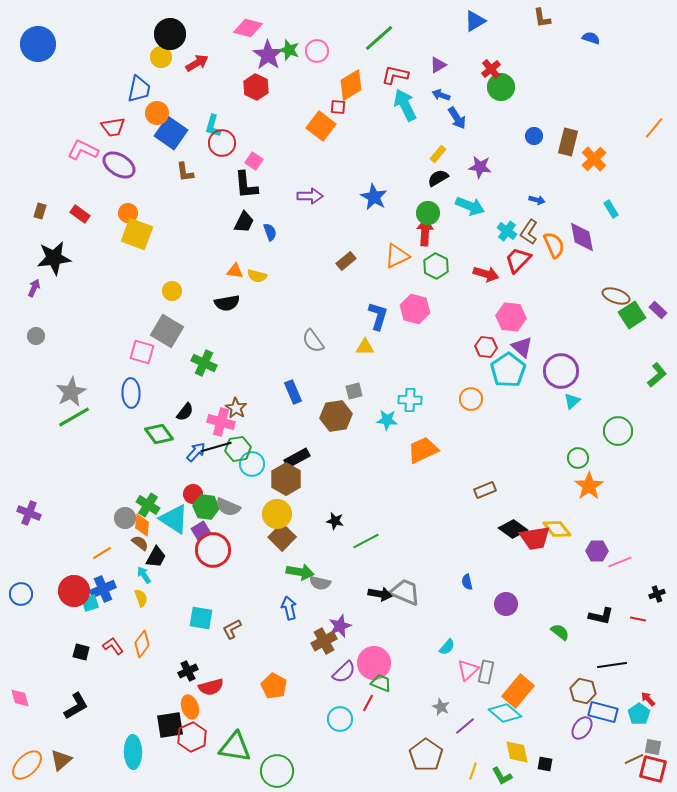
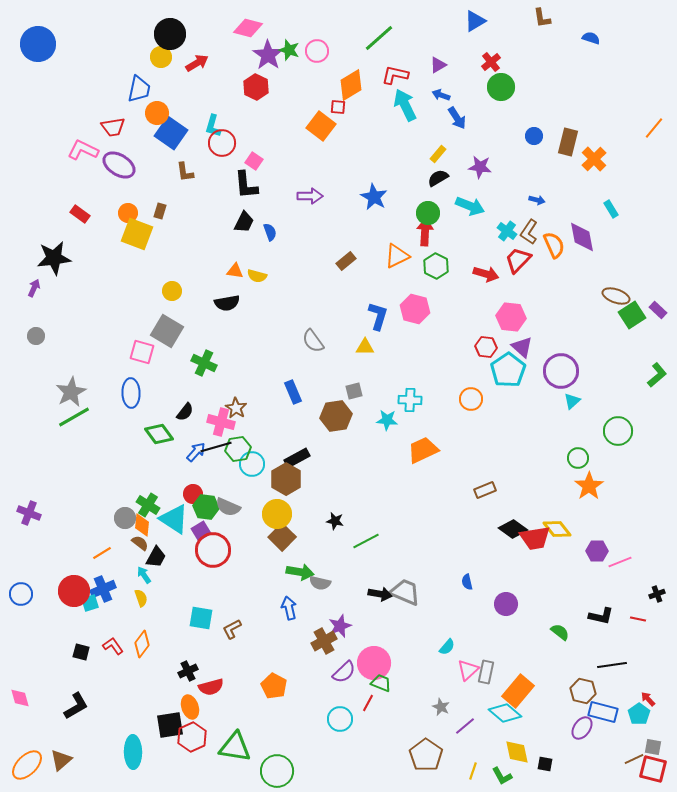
red cross at (491, 69): moved 7 px up
brown rectangle at (40, 211): moved 120 px right
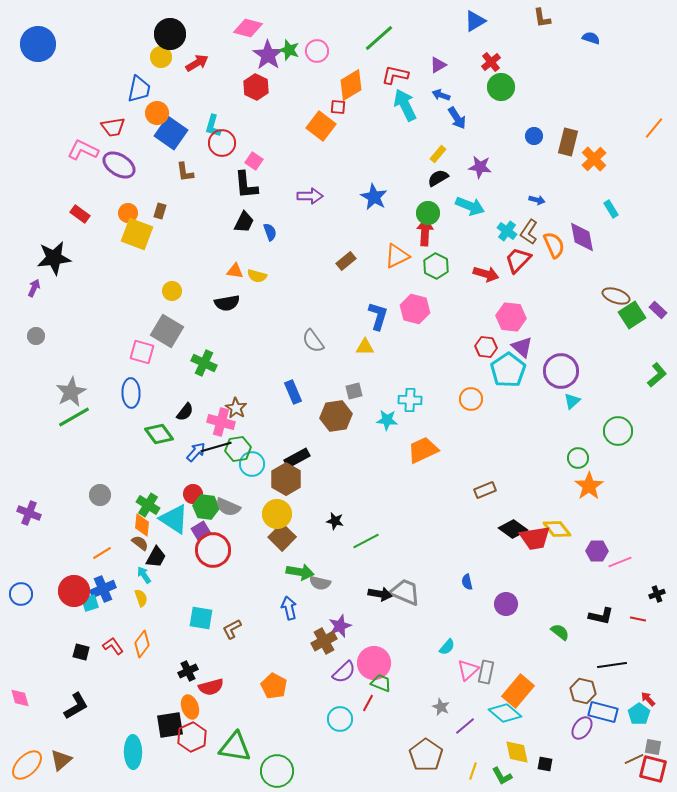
gray circle at (125, 518): moved 25 px left, 23 px up
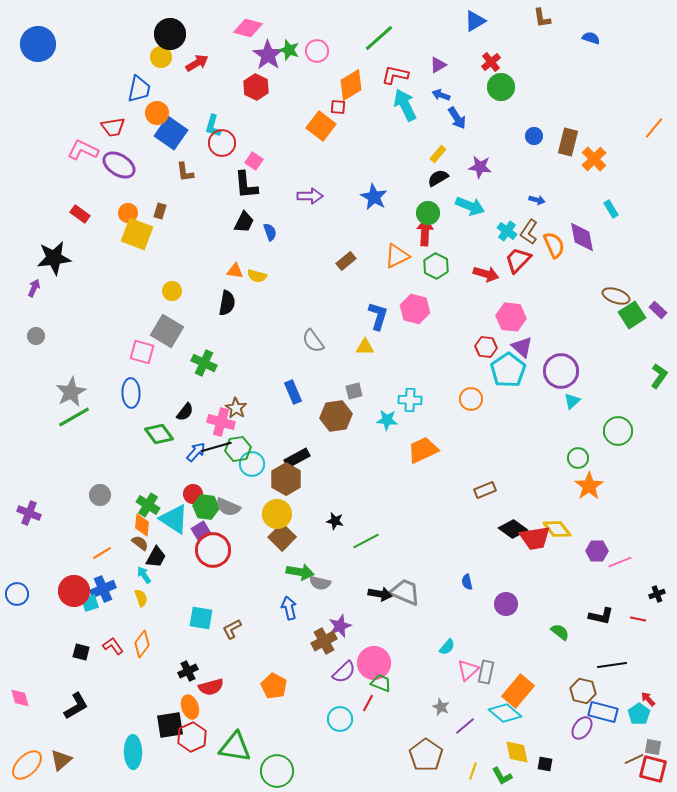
black semicircle at (227, 303): rotated 70 degrees counterclockwise
green L-shape at (657, 375): moved 2 px right, 1 px down; rotated 15 degrees counterclockwise
blue circle at (21, 594): moved 4 px left
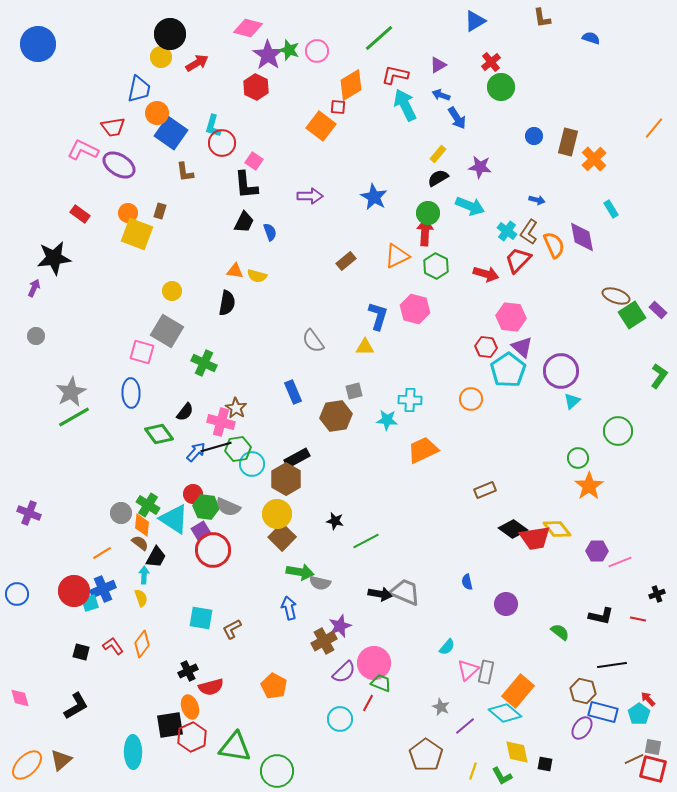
gray circle at (100, 495): moved 21 px right, 18 px down
cyan arrow at (144, 575): rotated 36 degrees clockwise
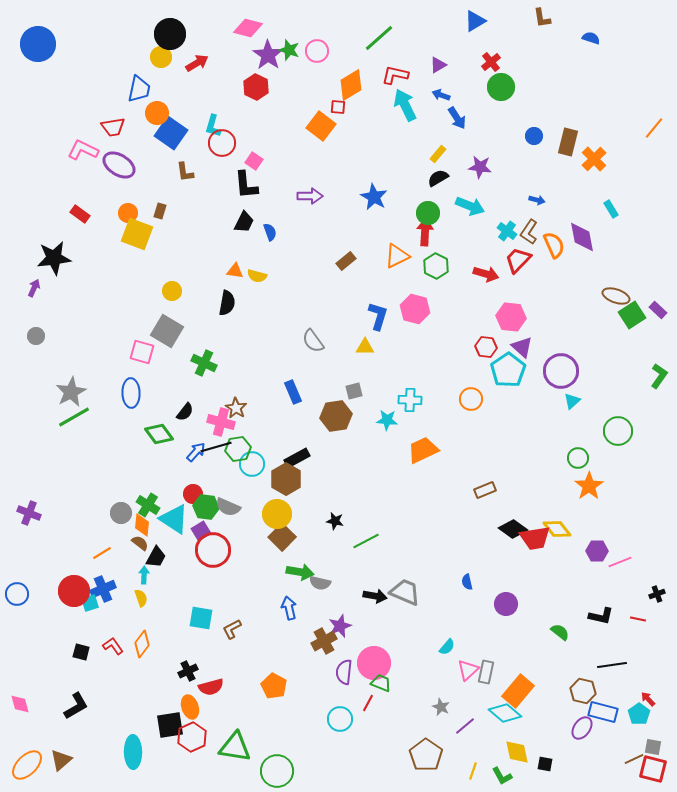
black arrow at (380, 594): moved 5 px left, 2 px down
purple semicircle at (344, 672): rotated 140 degrees clockwise
pink diamond at (20, 698): moved 6 px down
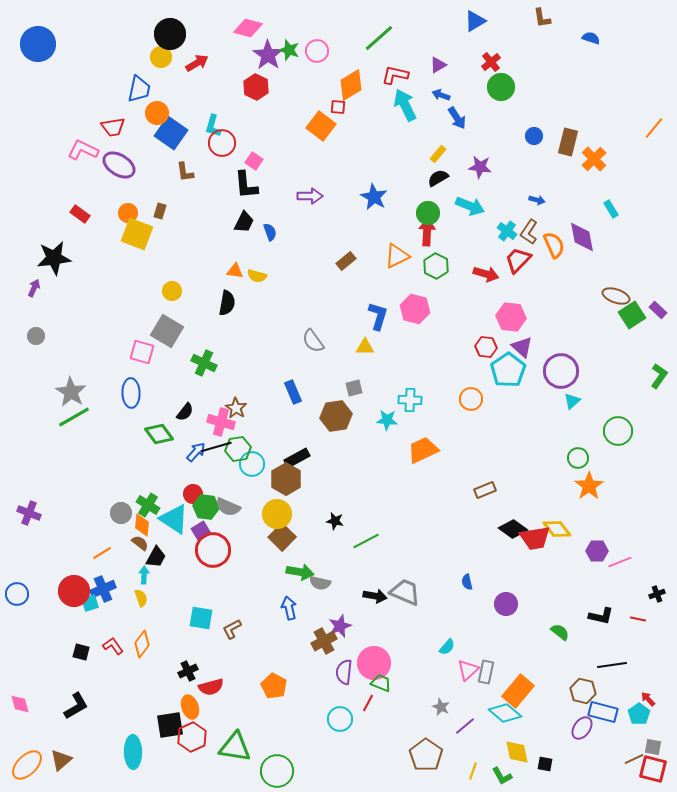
red arrow at (425, 232): moved 2 px right
gray square at (354, 391): moved 3 px up
gray star at (71, 392): rotated 12 degrees counterclockwise
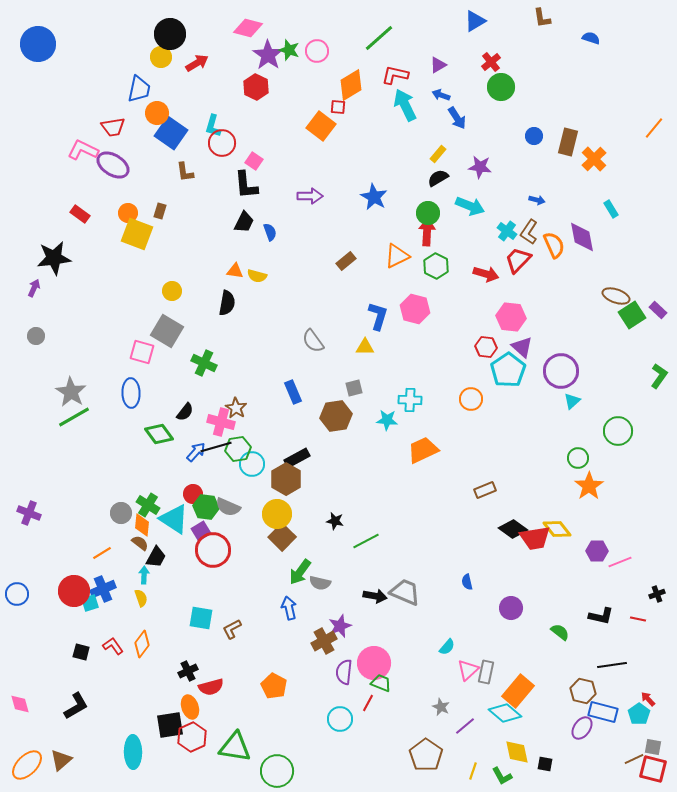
purple ellipse at (119, 165): moved 6 px left
green arrow at (300, 572): rotated 116 degrees clockwise
purple circle at (506, 604): moved 5 px right, 4 px down
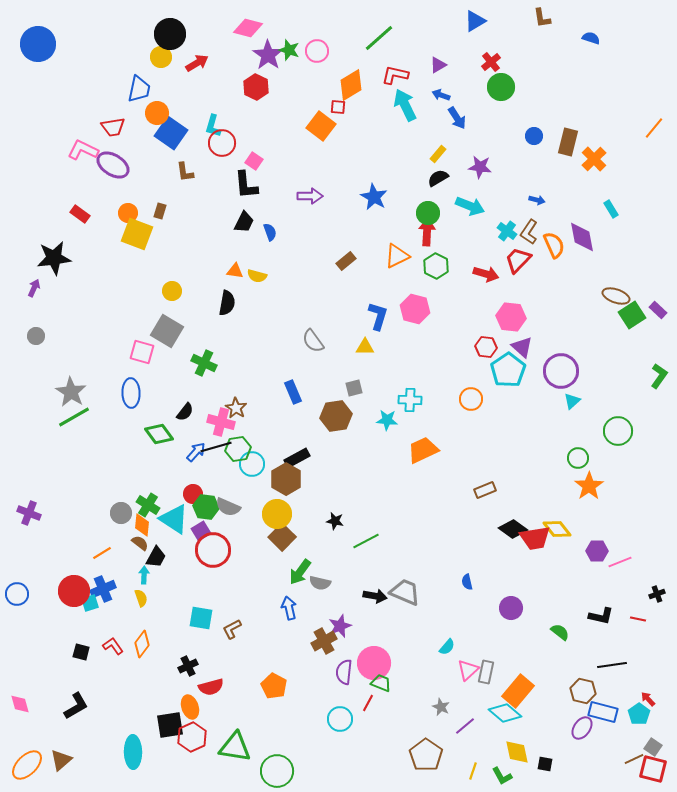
black cross at (188, 671): moved 5 px up
gray square at (653, 747): rotated 24 degrees clockwise
